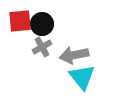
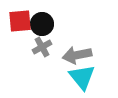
gray arrow: moved 3 px right
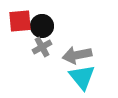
black circle: moved 2 px down
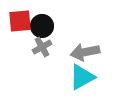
gray arrow: moved 8 px right, 3 px up
cyan triangle: rotated 40 degrees clockwise
